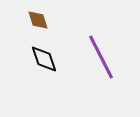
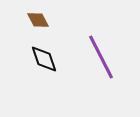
brown diamond: rotated 10 degrees counterclockwise
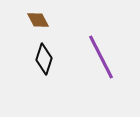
black diamond: rotated 36 degrees clockwise
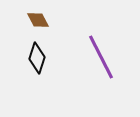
black diamond: moved 7 px left, 1 px up
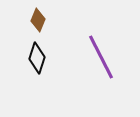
brown diamond: rotated 50 degrees clockwise
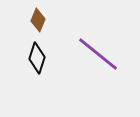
purple line: moved 3 px left, 3 px up; rotated 24 degrees counterclockwise
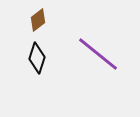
brown diamond: rotated 30 degrees clockwise
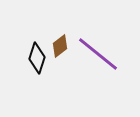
brown diamond: moved 22 px right, 26 px down
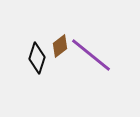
purple line: moved 7 px left, 1 px down
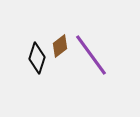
purple line: rotated 15 degrees clockwise
